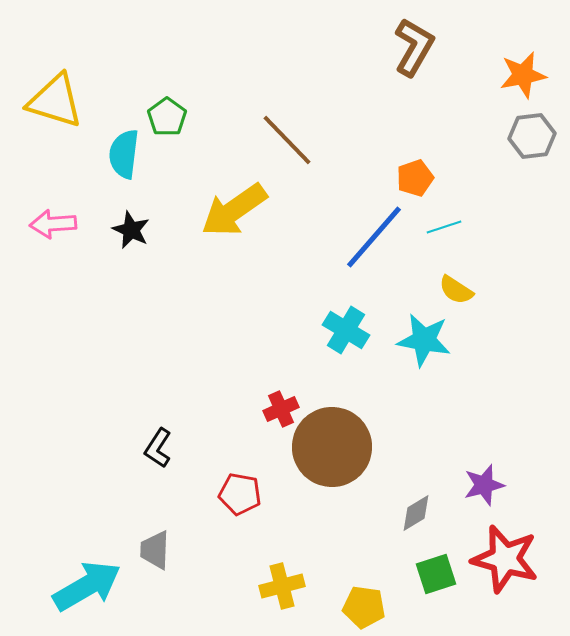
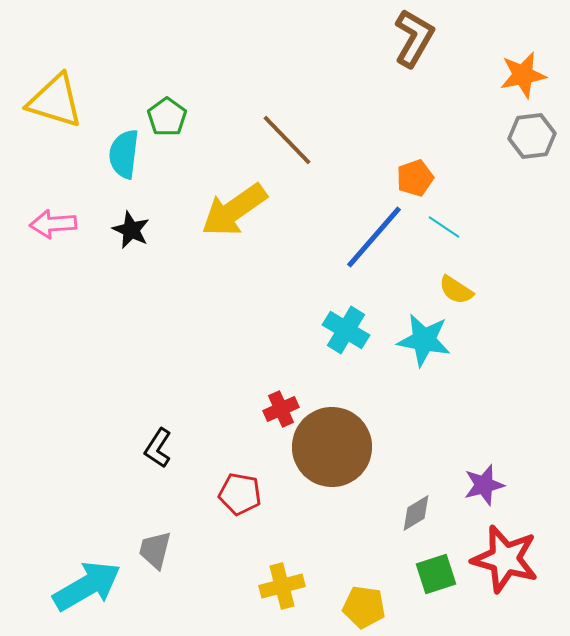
brown L-shape: moved 9 px up
cyan line: rotated 52 degrees clockwise
gray trapezoid: rotated 12 degrees clockwise
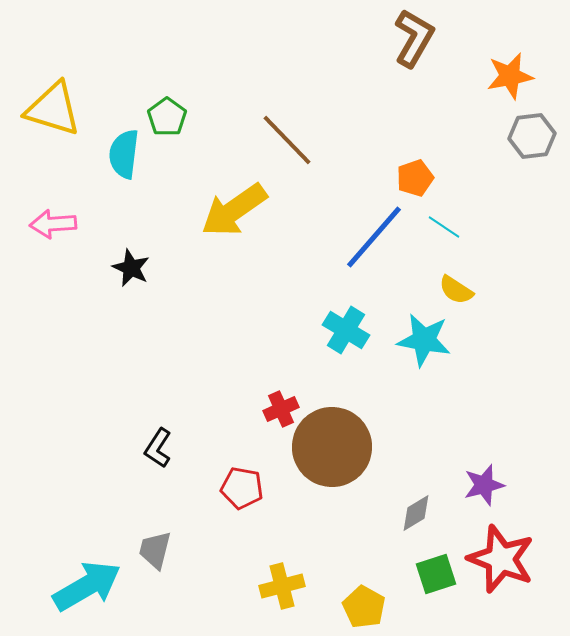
orange star: moved 13 px left, 1 px down
yellow triangle: moved 2 px left, 8 px down
black star: moved 38 px down
red pentagon: moved 2 px right, 6 px up
red star: moved 4 px left; rotated 6 degrees clockwise
yellow pentagon: rotated 21 degrees clockwise
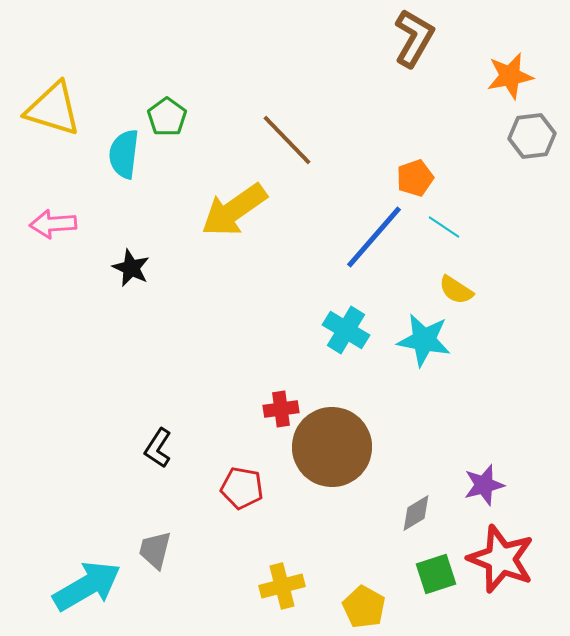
red cross: rotated 16 degrees clockwise
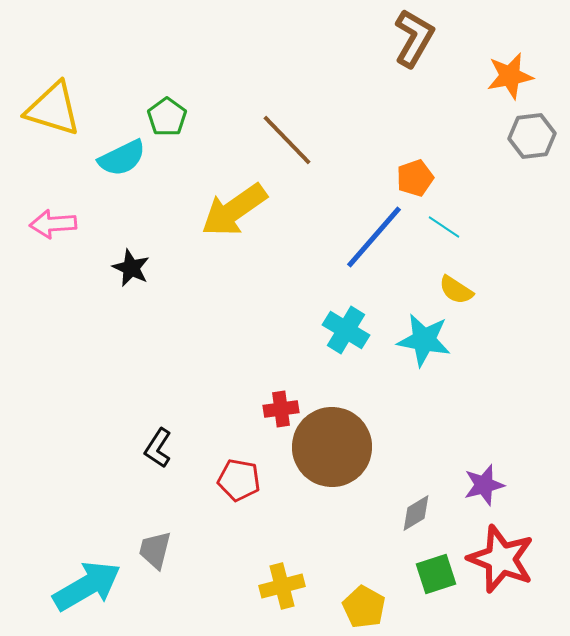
cyan semicircle: moved 2 px left, 4 px down; rotated 123 degrees counterclockwise
red pentagon: moved 3 px left, 8 px up
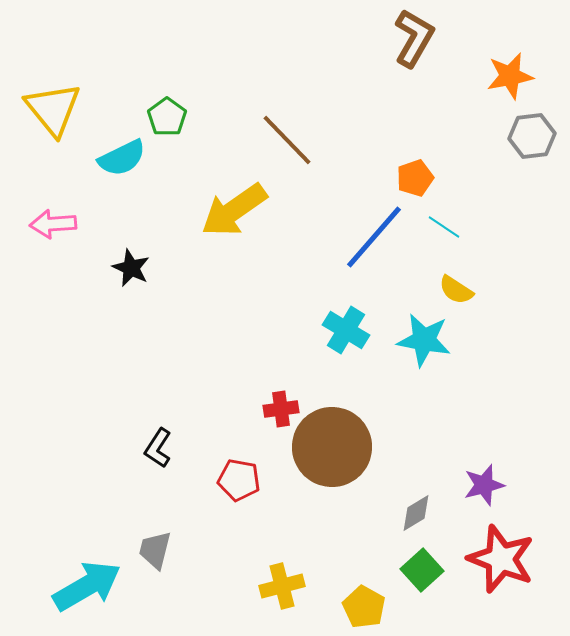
yellow triangle: rotated 34 degrees clockwise
green square: moved 14 px left, 4 px up; rotated 24 degrees counterclockwise
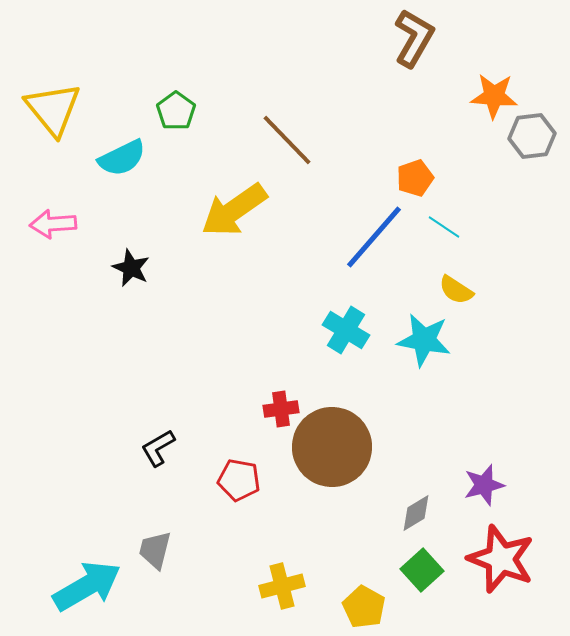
orange star: moved 16 px left, 20 px down; rotated 15 degrees clockwise
green pentagon: moved 9 px right, 6 px up
black L-shape: rotated 27 degrees clockwise
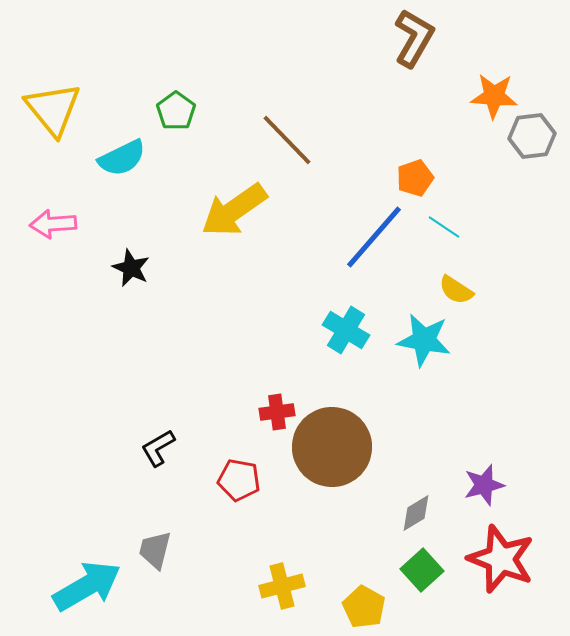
red cross: moved 4 px left, 3 px down
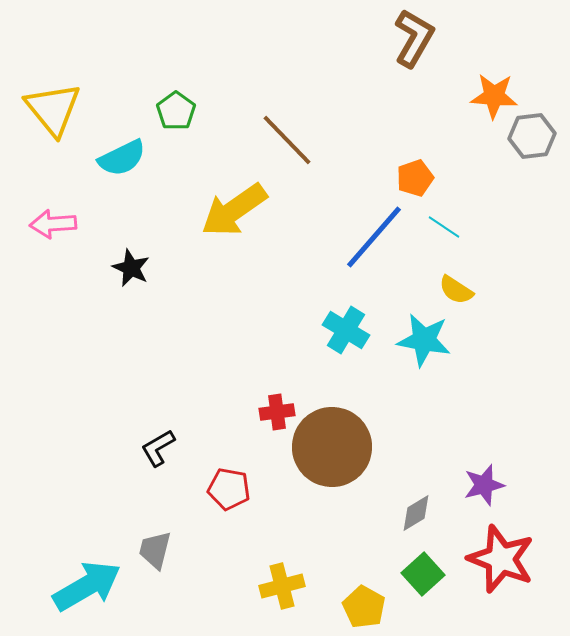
red pentagon: moved 10 px left, 9 px down
green square: moved 1 px right, 4 px down
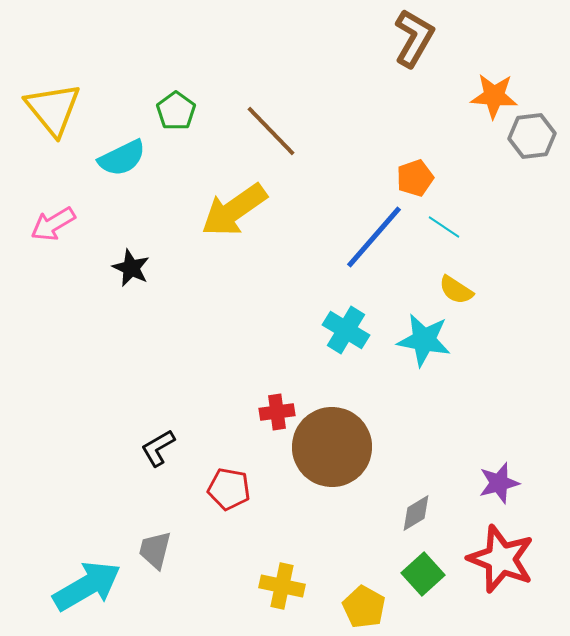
brown line: moved 16 px left, 9 px up
pink arrow: rotated 27 degrees counterclockwise
purple star: moved 15 px right, 2 px up
yellow cross: rotated 27 degrees clockwise
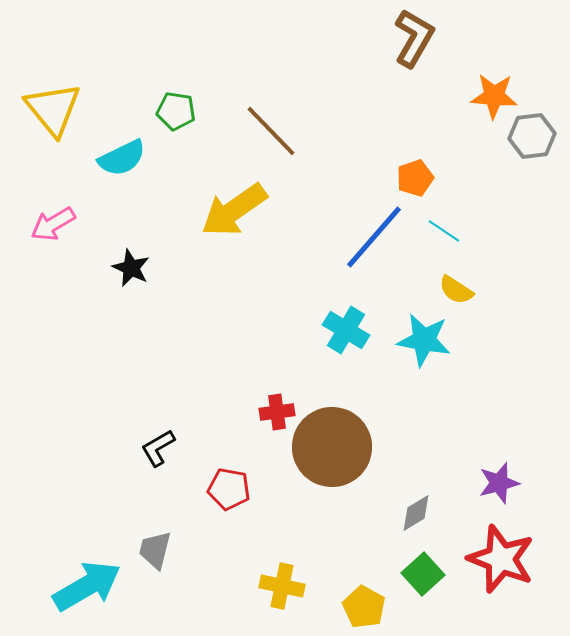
green pentagon: rotated 27 degrees counterclockwise
cyan line: moved 4 px down
